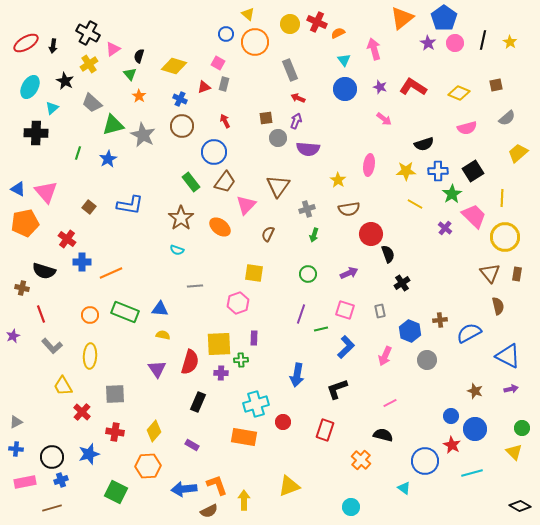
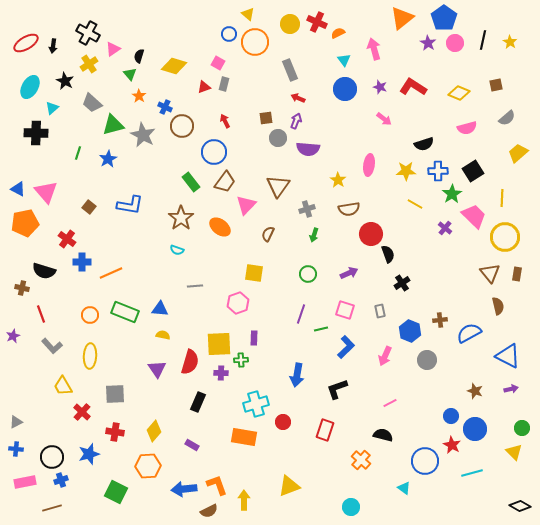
blue circle at (226, 34): moved 3 px right
blue cross at (180, 99): moved 15 px left, 8 px down
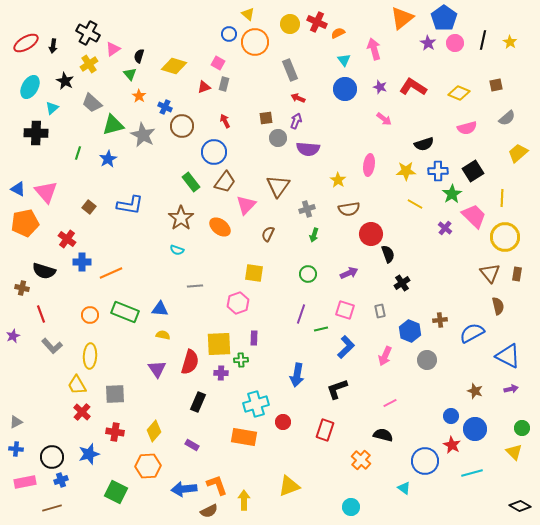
blue semicircle at (469, 333): moved 3 px right
yellow trapezoid at (63, 386): moved 14 px right, 1 px up
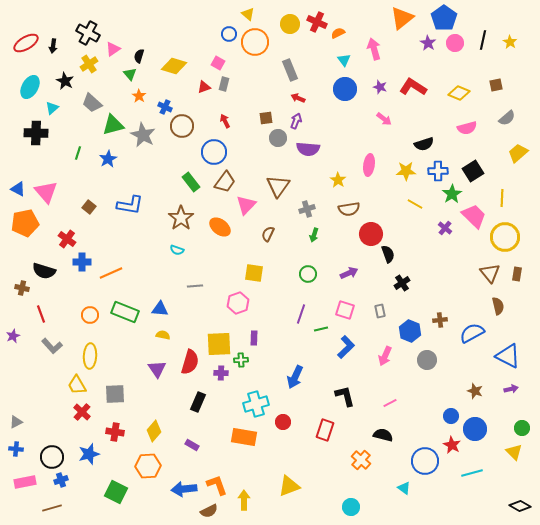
blue arrow at (297, 375): moved 2 px left, 2 px down; rotated 15 degrees clockwise
black L-shape at (337, 389): moved 8 px right, 7 px down; rotated 95 degrees clockwise
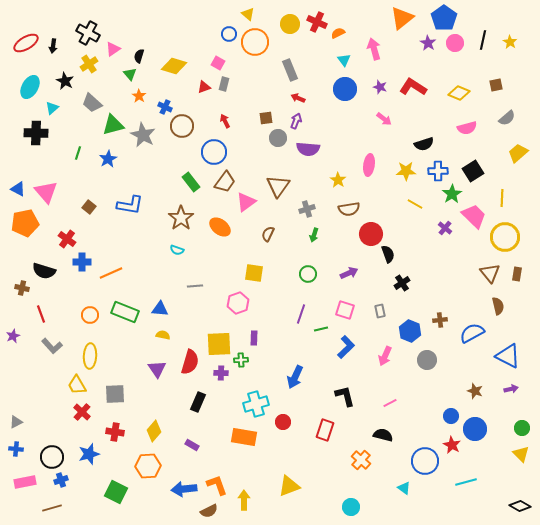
pink triangle at (246, 205): moved 3 px up; rotated 10 degrees clockwise
yellow triangle at (514, 452): moved 7 px right, 2 px down
cyan line at (472, 473): moved 6 px left, 9 px down
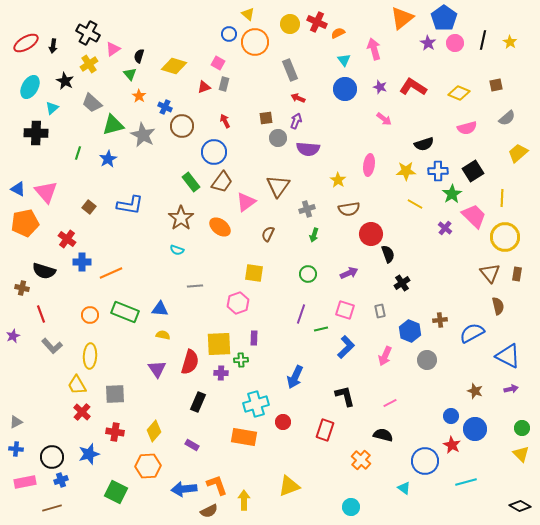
brown trapezoid at (225, 182): moved 3 px left
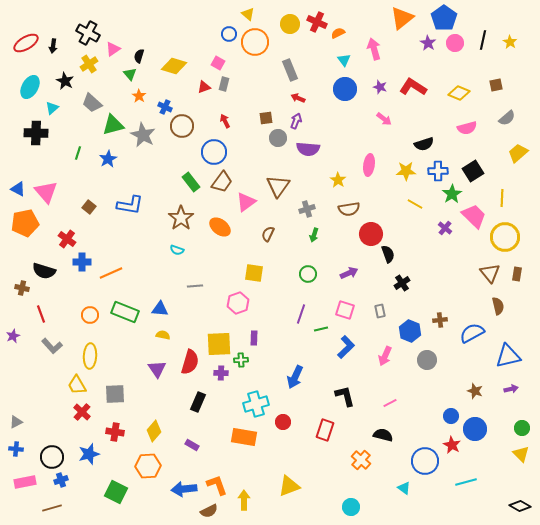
blue triangle at (508, 356): rotated 40 degrees counterclockwise
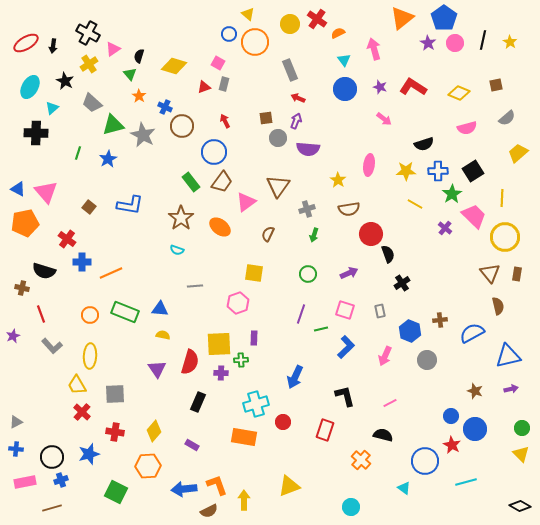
red cross at (317, 22): moved 3 px up; rotated 12 degrees clockwise
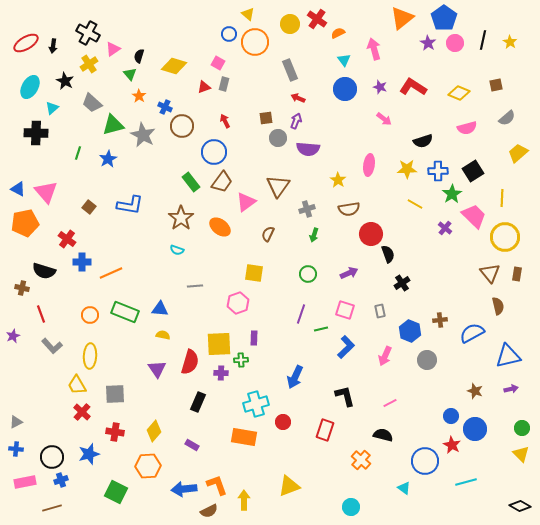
black semicircle at (424, 144): moved 1 px left, 3 px up
yellow star at (406, 171): moved 1 px right, 2 px up
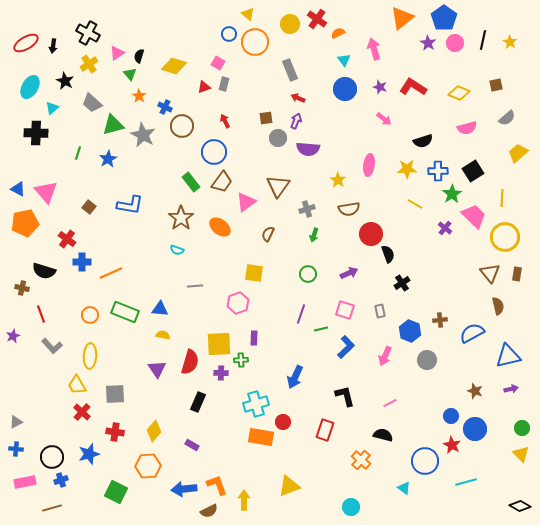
pink triangle at (113, 49): moved 4 px right, 4 px down
orange rectangle at (244, 437): moved 17 px right
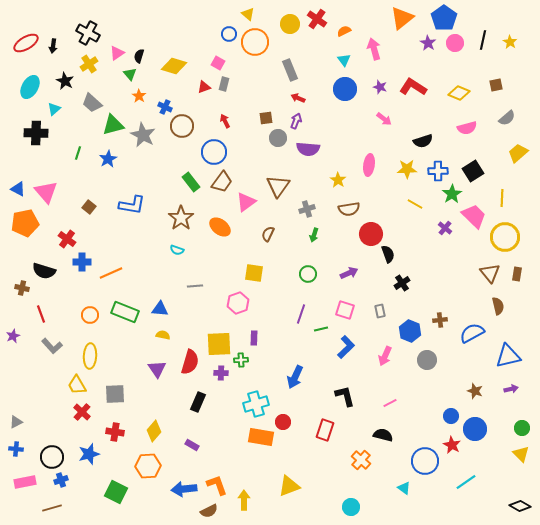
orange semicircle at (338, 33): moved 6 px right, 2 px up
cyan triangle at (52, 108): moved 2 px right, 1 px down
blue L-shape at (130, 205): moved 2 px right
cyan line at (466, 482): rotated 20 degrees counterclockwise
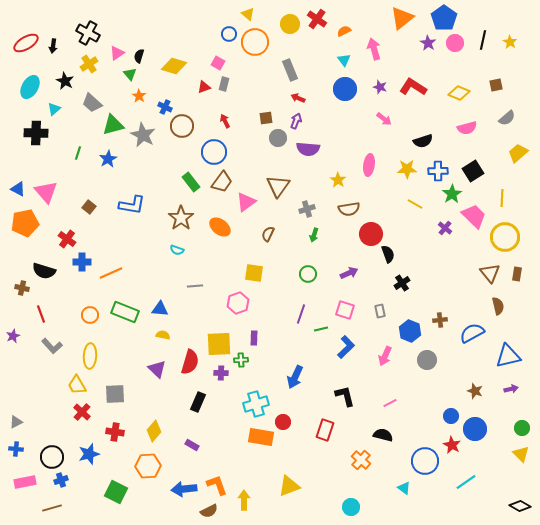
purple triangle at (157, 369): rotated 12 degrees counterclockwise
